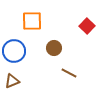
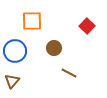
blue circle: moved 1 px right
brown triangle: rotated 28 degrees counterclockwise
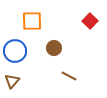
red square: moved 3 px right, 5 px up
brown line: moved 3 px down
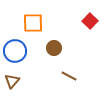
orange square: moved 1 px right, 2 px down
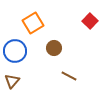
orange square: rotated 30 degrees counterclockwise
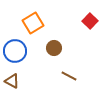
brown triangle: rotated 42 degrees counterclockwise
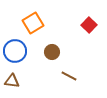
red square: moved 1 px left, 4 px down
brown circle: moved 2 px left, 4 px down
brown triangle: rotated 21 degrees counterclockwise
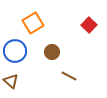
brown triangle: moved 1 px left; rotated 35 degrees clockwise
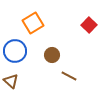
brown circle: moved 3 px down
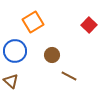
orange square: moved 1 px up
